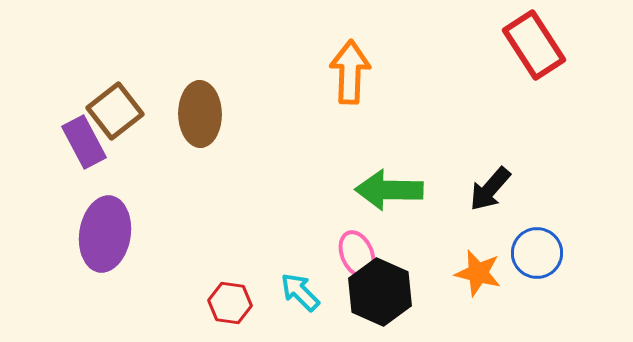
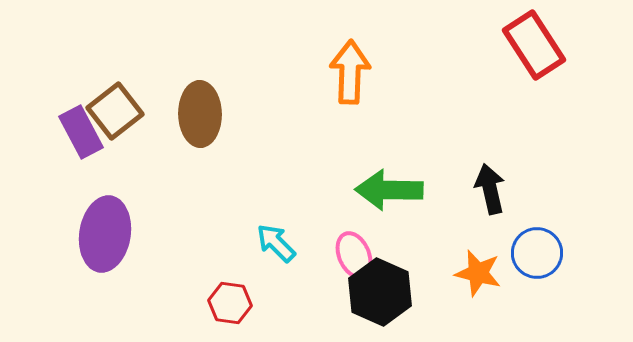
purple rectangle: moved 3 px left, 10 px up
black arrow: rotated 126 degrees clockwise
pink ellipse: moved 3 px left, 1 px down
cyan arrow: moved 24 px left, 49 px up
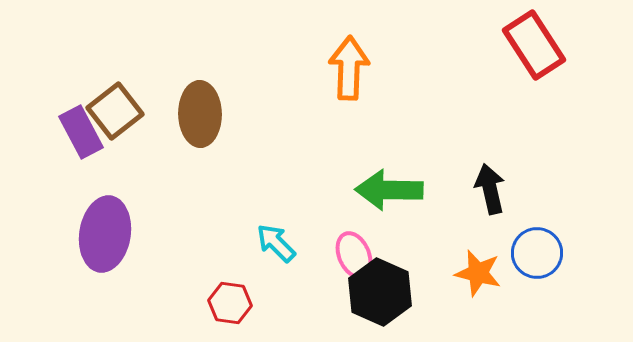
orange arrow: moved 1 px left, 4 px up
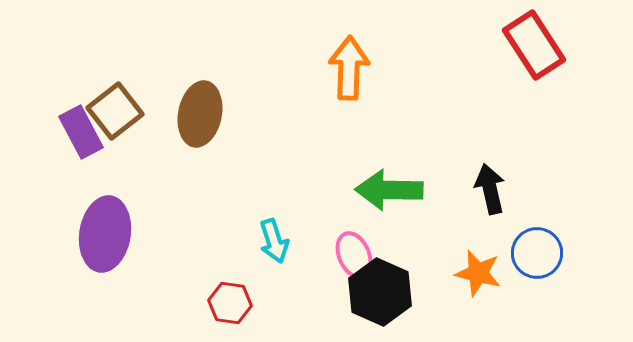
brown ellipse: rotated 12 degrees clockwise
cyan arrow: moved 2 px left, 2 px up; rotated 153 degrees counterclockwise
